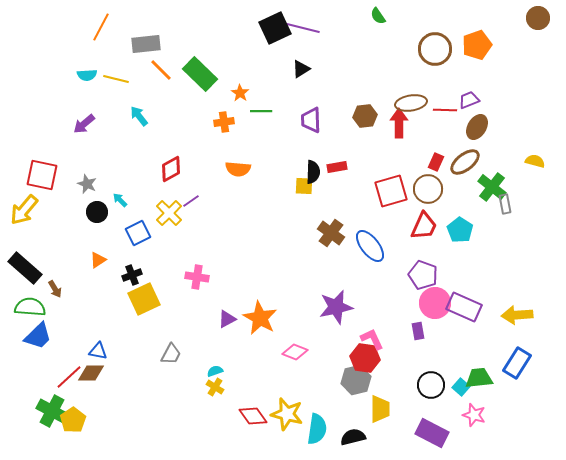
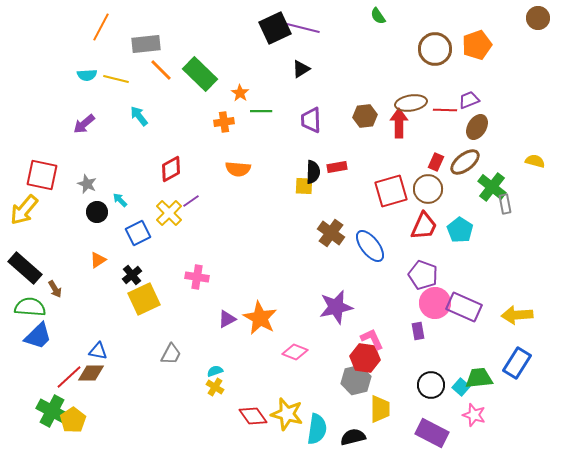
black cross at (132, 275): rotated 18 degrees counterclockwise
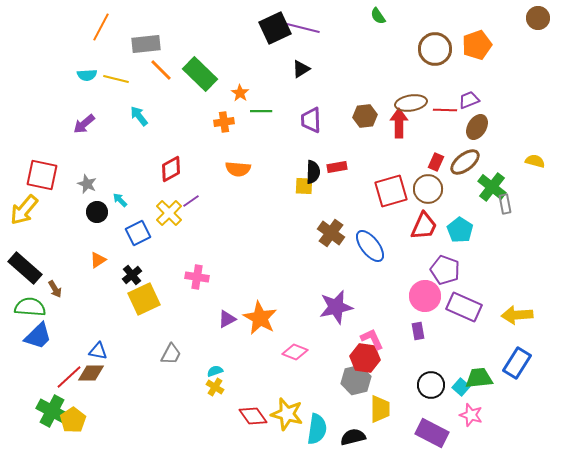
purple pentagon at (423, 275): moved 22 px right, 5 px up
pink circle at (435, 303): moved 10 px left, 7 px up
pink star at (474, 415): moved 3 px left
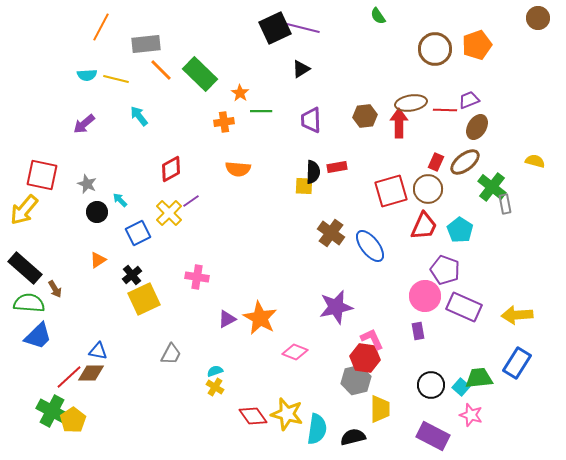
green semicircle at (30, 307): moved 1 px left, 4 px up
purple rectangle at (432, 433): moved 1 px right, 3 px down
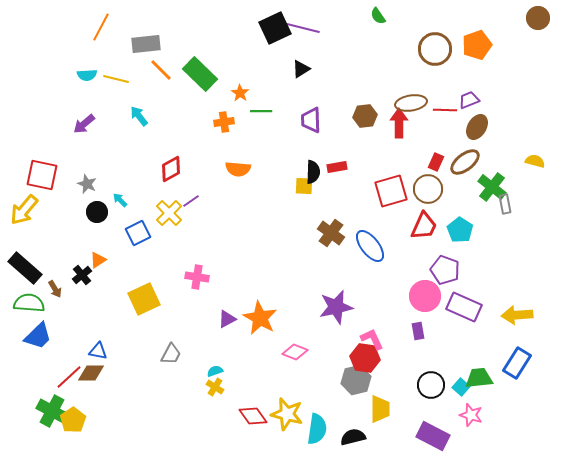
black cross at (132, 275): moved 50 px left
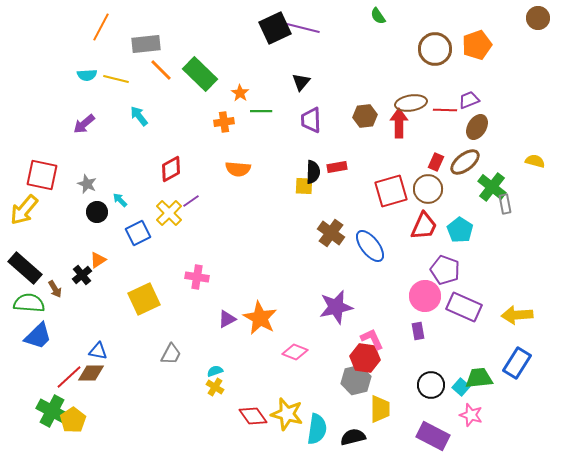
black triangle at (301, 69): moved 13 px down; rotated 18 degrees counterclockwise
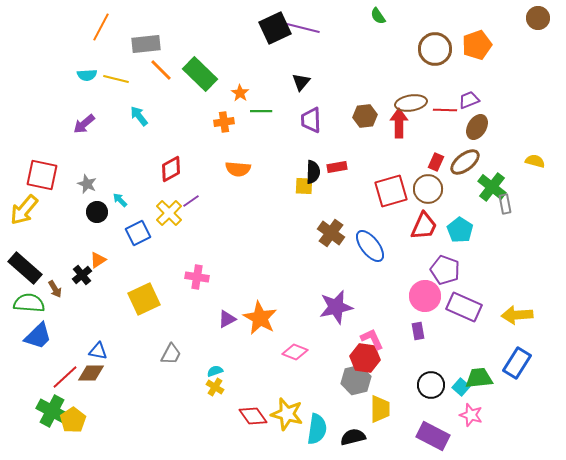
red line at (69, 377): moved 4 px left
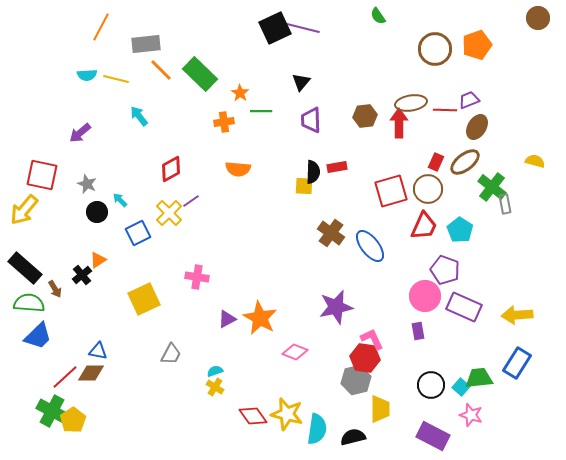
purple arrow at (84, 124): moved 4 px left, 9 px down
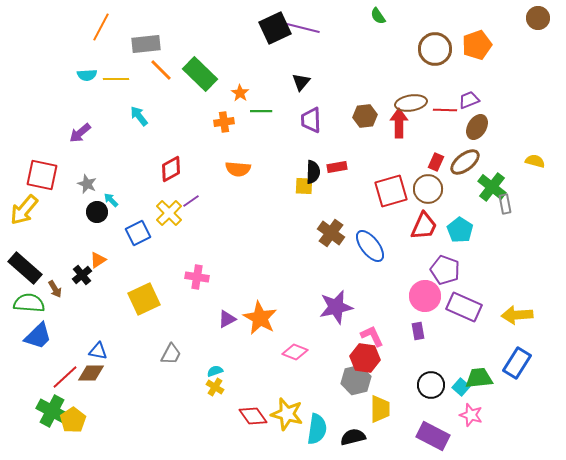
yellow line at (116, 79): rotated 15 degrees counterclockwise
cyan arrow at (120, 200): moved 9 px left
pink L-shape at (372, 339): moved 3 px up
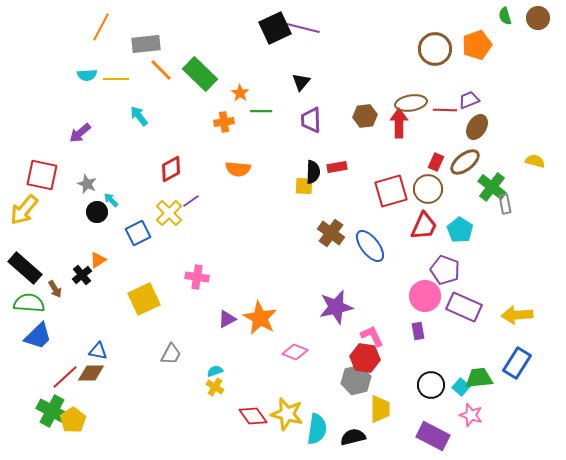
green semicircle at (378, 16): moved 127 px right; rotated 18 degrees clockwise
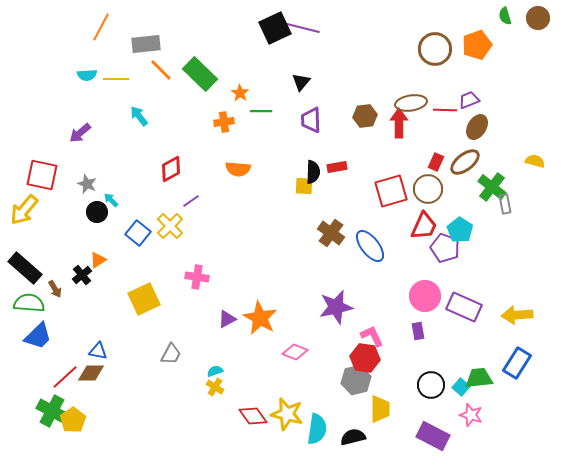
yellow cross at (169, 213): moved 1 px right, 13 px down
blue square at (138, 233): rotated 25 degrees counterclockwise
purple pentagon at (445, 270): moved 22 px up
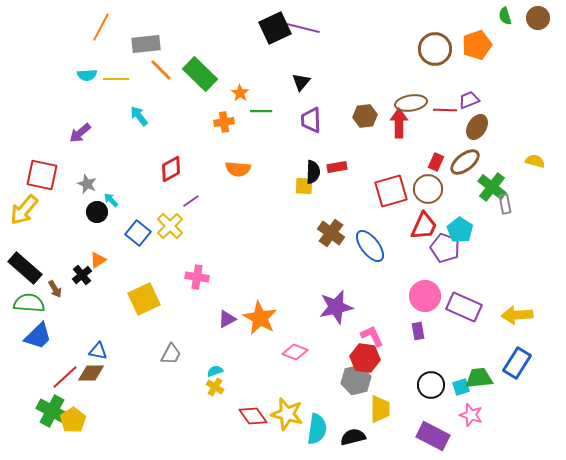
cyan square at (461, 387): rotated 30 degrees clockwise
